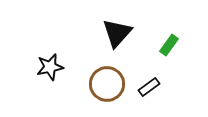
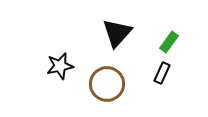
green rectangle: moved 3 px up
black star: moved 10 px right, 1 px up
black rectangle: moved 13 px right, 14 px up; rotated 30 degrees counterclockwise
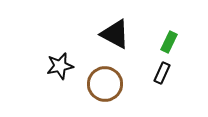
black triangle: moved 2 px left, 1 px down; rotated 44 degrees counterclockwise
green rectangle: rotated 10 degrees counterclockwise
brown circle: moved 2 px left
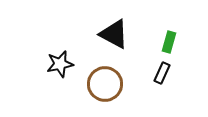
black triangle: moved 1 px left
green rectangle: rotated 10 degrees counterclockwise
black star: moved 2 px up
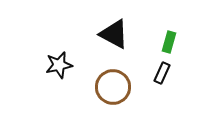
black star: moved 1 px left, 1 px down
brown circle: moved 8 px right, 3 px down
